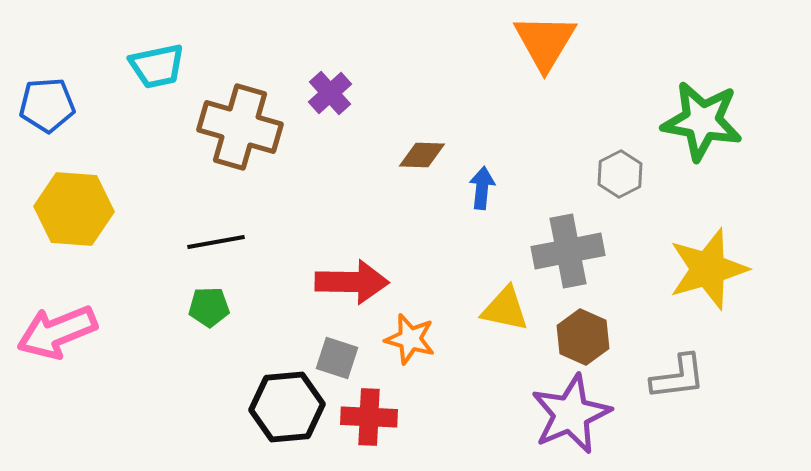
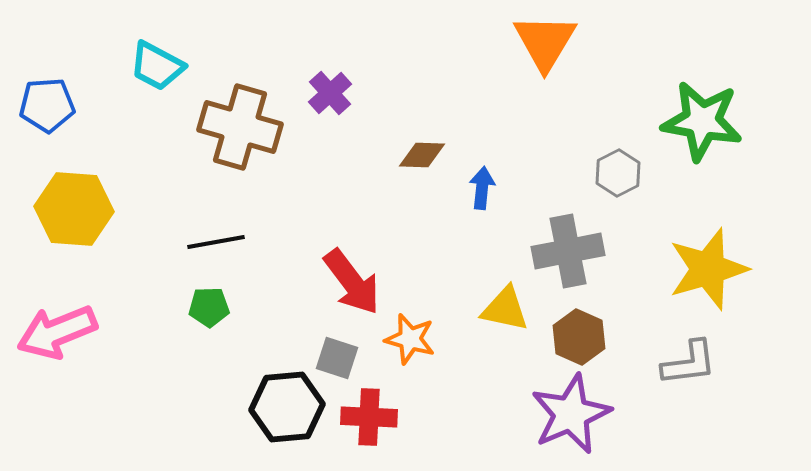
cyan trapezoid: rotated 40 degrees clockwise
gray hexagon: moved 2 px left, 1 px up
red arrow: rotated 52 degrees clockwise
brown hexagon: moved 4 px left
gray L-shape: moved 11 px right, 14 px up
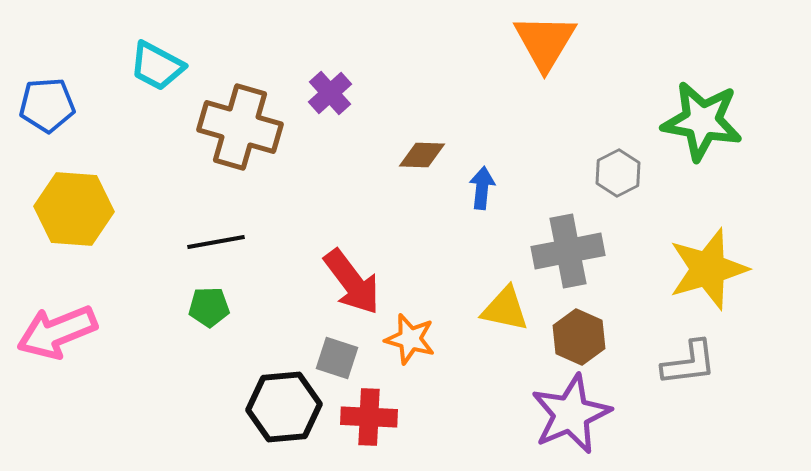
black hexagon: moved 3 px left
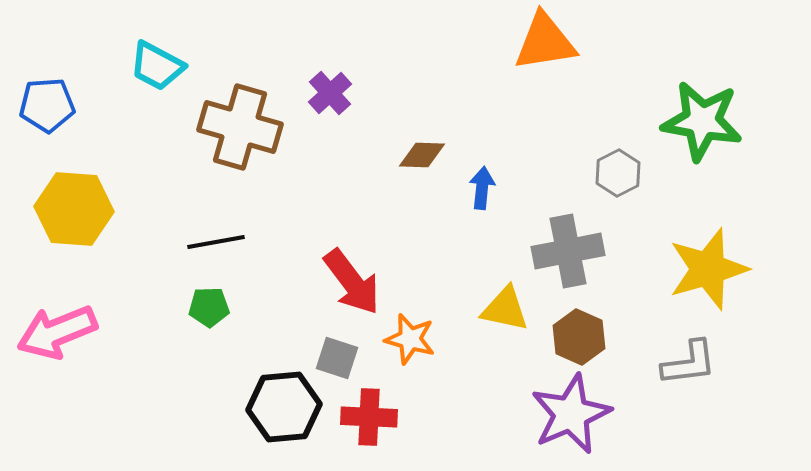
orange triangle: rotated 50 degrees clockwise
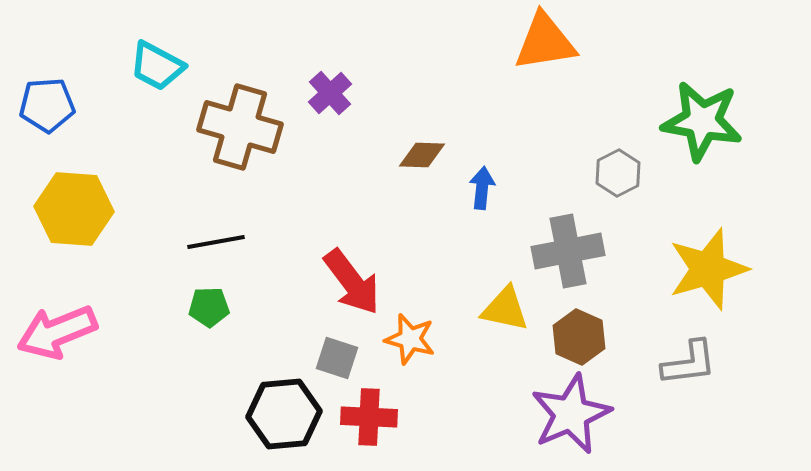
black hexagon: moved 7 px down
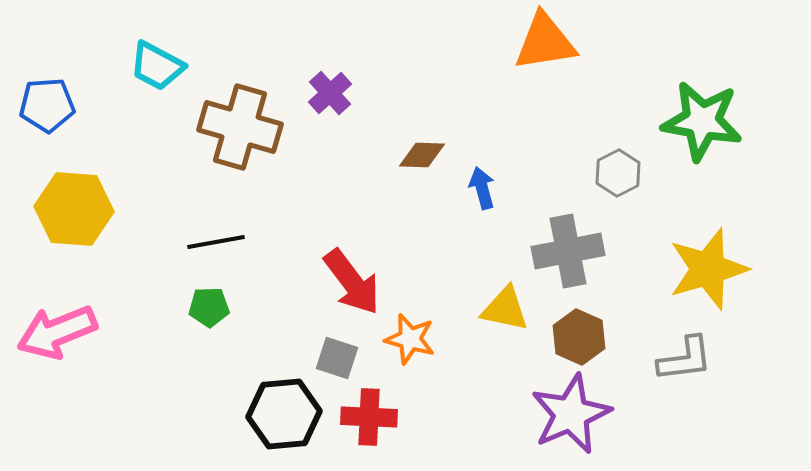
blue arrow: rotated 21 degrees counterclockwise
gray L-shape: moved 4 px left, 4 px up
